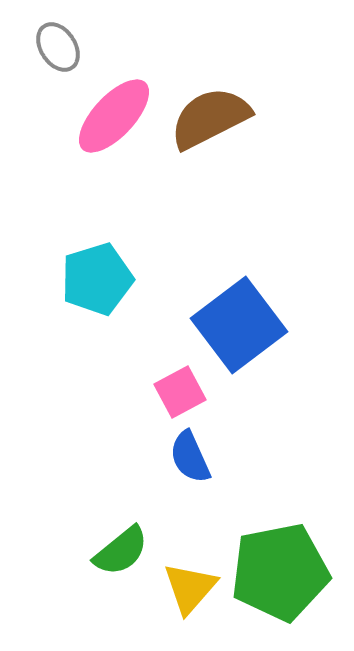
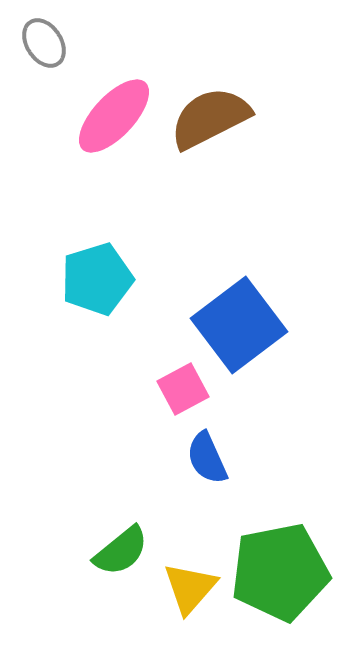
gray ellipse: moved 14 px left, 4 px up
pink square: moved 3 px right, 3 px up
blue semicircle: moved 17 px right, 1 px down
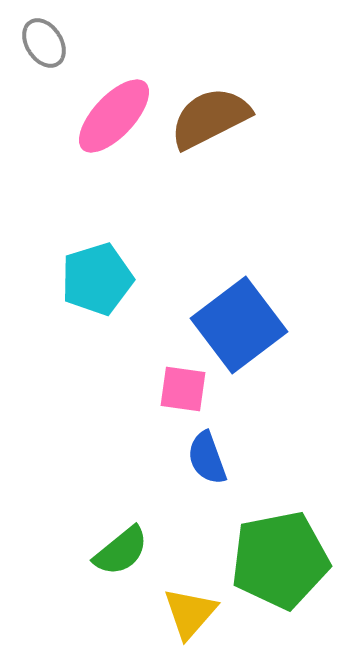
pink square: rotated 36 degrees clockwise
blue semicircle: rotated 4 degrees clockwise
green pentagon: moved 12 px up
yellow triangle: moved 25 px down
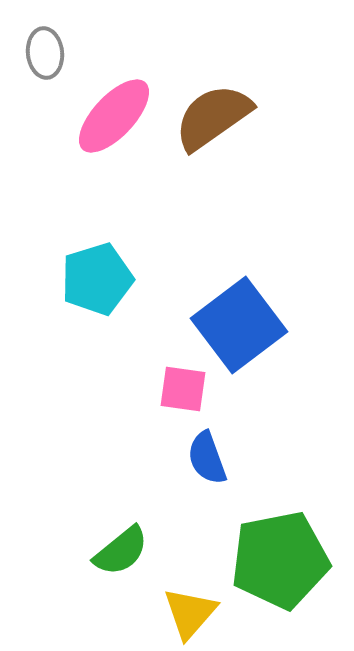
gray ellipse: moved 1 px right, 10 px down; rotated 27 degrees clockwise
brown semicircle: moved 3 px right, 1 px up; rotated 8 degrees counterclockwise
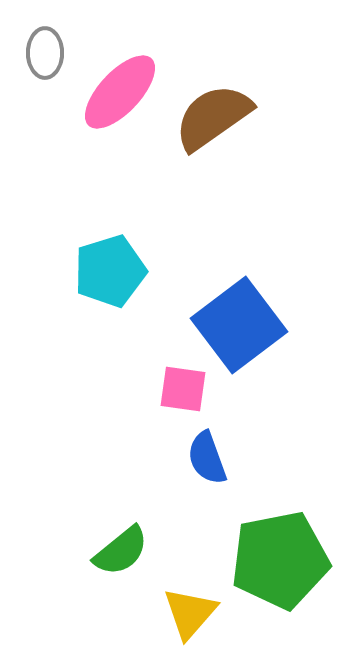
gray ellipse: rotated 6 degrees clockwise
pink ellipse: moved 6 px right, 24 px up
cyan pentagon: moved 13 px right, 8 px up
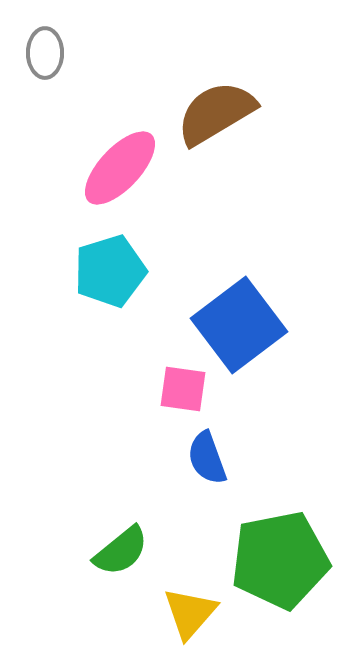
pink ellipse: moved 76 px down
brown semicircle: moved 3 px right, 4 px up; rotated 4 degrees clockwise
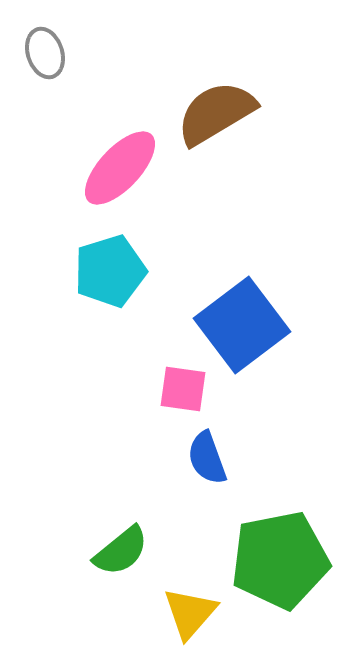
gray ellipse: rotated 18 degrees counterclockwise
blue square: moved 3 px right
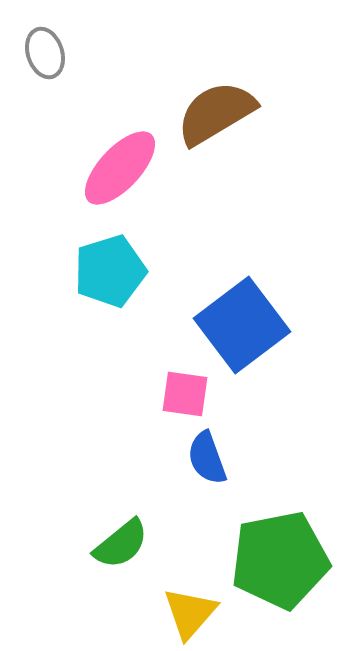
pink square: moved 2 px right, 5 px down
green semicircle: moved 7 px up
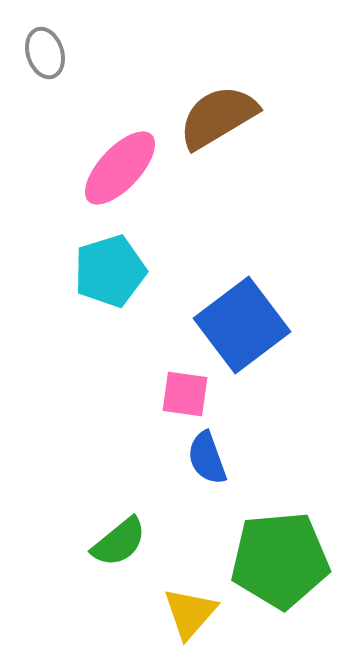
brown semicircle: moved 2 px right, 4 px down
green semicircle: moved 2 px left, 2 px up
green pentagon: rotated 6 degrees clockwise
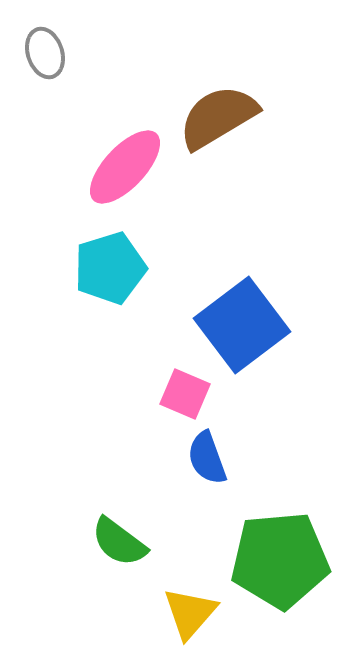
pink ellipse: moved 5 px right, 1 px up
cyan pentagon: moved 3 px up
pink square: rotated 15 degrees clockwise
green semicircle: rotated 76 degrees clockwise
